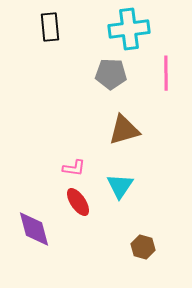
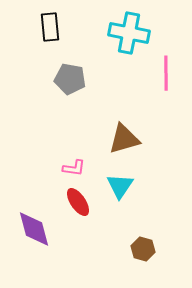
cyan cross: moved 4 px down; rotated 18 degrees clockwise
gray pentagon: moved 41 px left, 5 px down; rotated 8 degrees clockwise
brown triangle: moved 9 px down
brown hexagon: moved 2 px down
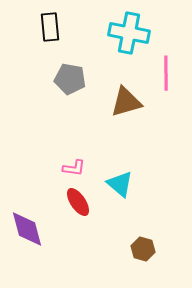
brown triangle: moved 2 px right, 37 px up
cyan triangle: moved 2 px up; rotated 24 degrees counterclockwise
purple diamond: moved 7 px left
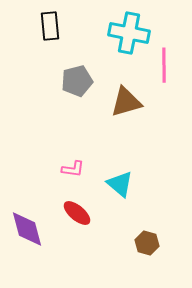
black rectangle: moved 1 px up
pink line: moved 2 px left, 8 px up
gray pentagon: moved 7 px right, 2 px down; rotated 24 degrees counterclockwise
pink L-shape: moved 1 px left, 1 px down
red ellipse: moved 1 px left, 11 px down; rotated 16 degrees counterclockwise
brown hexagon: moved 4 px right, 6 px up
